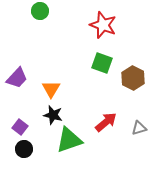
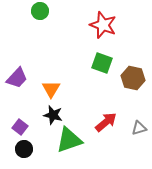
brown hexagon: rotated 15 degrees counterclockwise
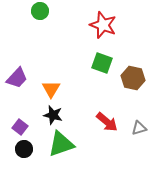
red arrow: moved 1 px right; rotated 80 degrees clockwise
green triangle: moved 8 px left, 4 px down
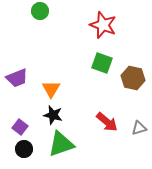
purple trapezoid: rotated 25 degrees clockwise
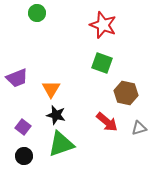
green circle: moved 3 px left, 2 px down
brown hexagon: moved 7 px left, 15 px down
black star: moved 3 px right
purple square: moved 3 px right
black circle: moved 7 px down
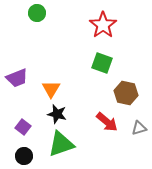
red star: rotated 16 degrees clockwise
black star: moved 1 px right, 1 px up
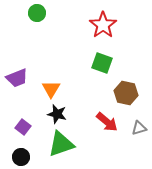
black circle: moved 3 px left, 1 px down
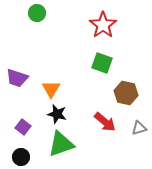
purple trapezoid: rotated 40 degrees clockwise
red arrow: moved 2 px left
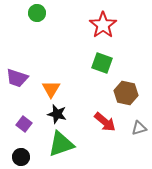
purple square: moved 1 px right, 3 px up
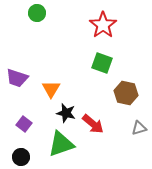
black star: moved 9 px right, 1 px up
red arrow: moved 12 px left, 2 px down
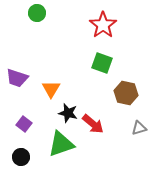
black star: moved 2 px right
